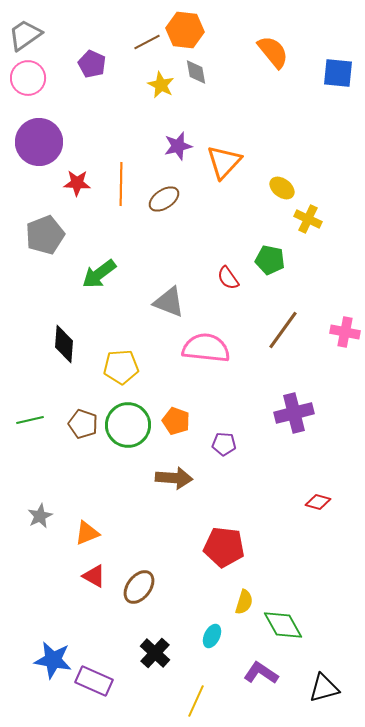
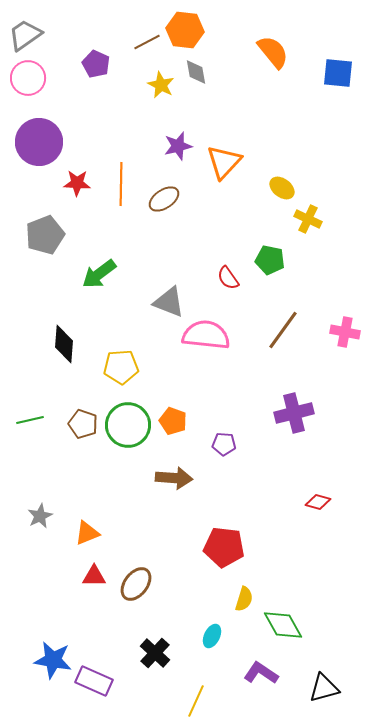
purple pentagon at (92, 64): moved 4 px right
pink semicircle at (206, 348): moved 13 px up
orange pentagon at (176, 421): moved 3 px left
red triangle at (94, 576): rotated 30 degrees counterclockwise
brown ellipse at (139, 587): moved 3 px left, 3 px up
yellow semicircle at (244, 602): moved 3 px up
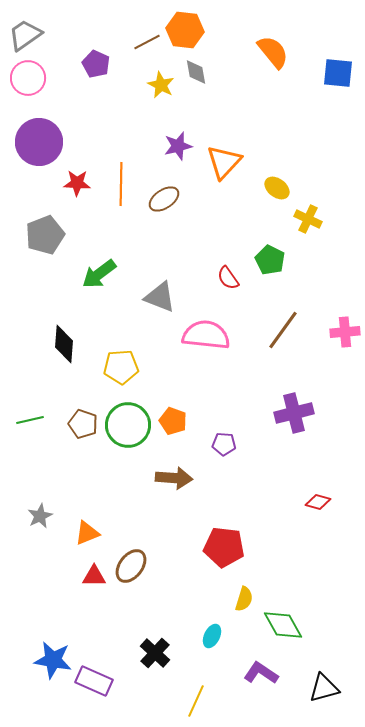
yellow ellipse at (282, 188): moved 5 px left
green pentagon at (270, 260): rotated 16 degrees clockwise
gray triangle at (169, 302): moved 9 px left, 5 px up
pink cross at (345, 332): rotated 16 degrees counterclockwise
brown ellipse at (136, 584): moved 5 px left, 18 px up
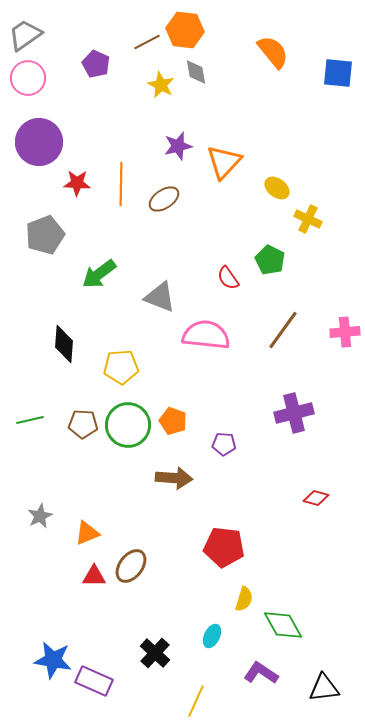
brown pentagon at (83, 424): rotated 16 degrees counterclockwise
red diamond at (318, 502): moved 2 px left, 4 px up
black triangle at (324, 688): rotated 8 degrees clockwise
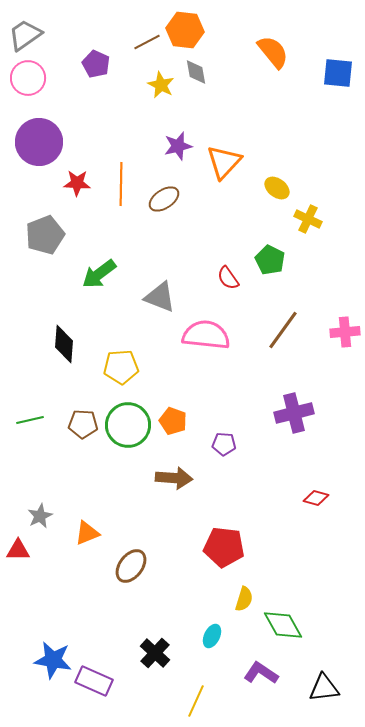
red triangle at (94, 576): moved 76 px left, 26 px up
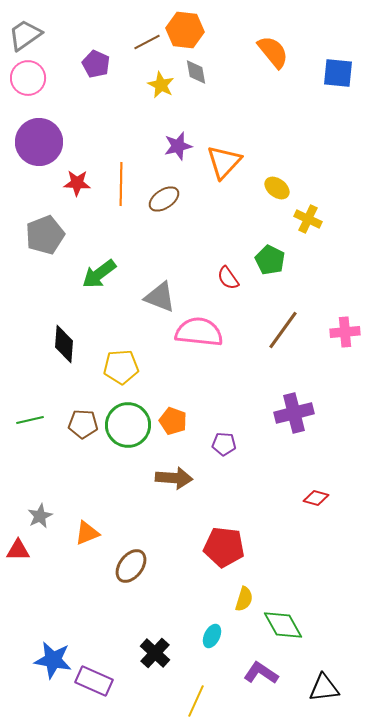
pink semicircle at (206, 335): moved 7 px left, 3 px up
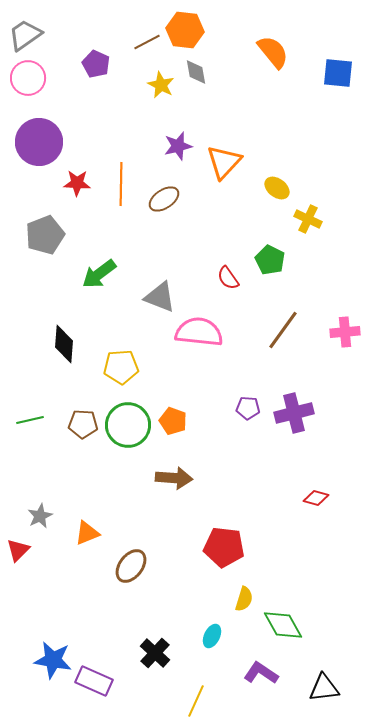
purple pentagon at (224, 444): moved 24 px right, 36 px up
red triangle at (18, 550): rotated 45 degrees counterclockwise
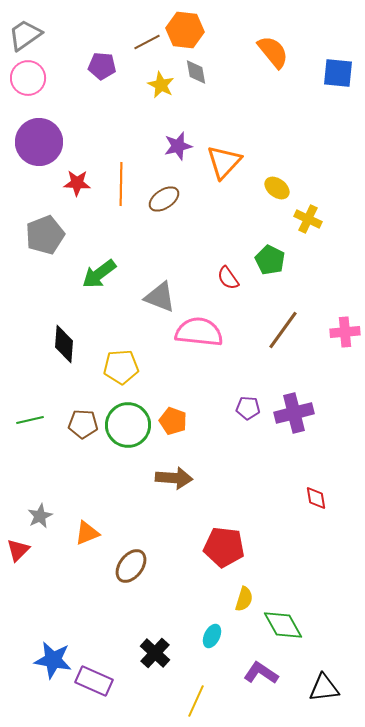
purple pentagon at (96, 64): moved 6 px right, 2 px down; rotated 20 degrees counterclockwise
red diamond at (316, 498): rotated 65 degrees clockwise
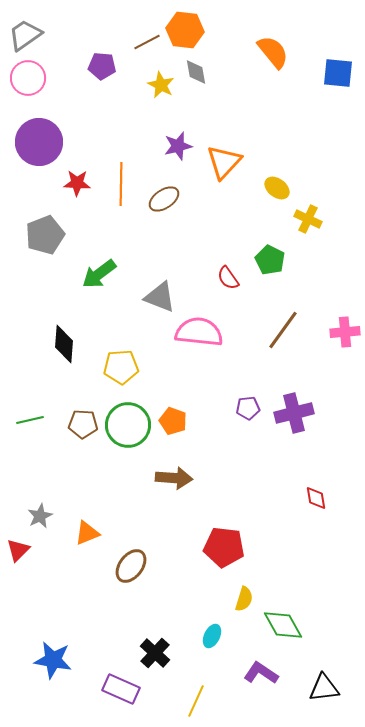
purple pentagon at (248, 408): rotated 10 degrees counterclockwise
purple rectangle at (94, 681): moved 27 px right, 8 px down
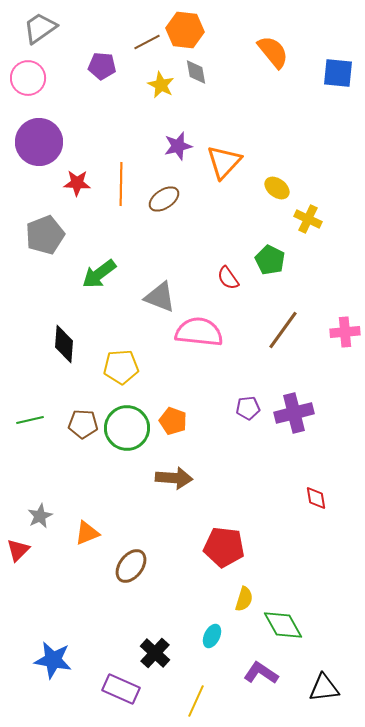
gray trapezoid at (25, 35): moved 15 px right, 7 px up
green circle at (128, 425): moved 1 px left, 3 px down
